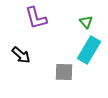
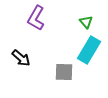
purple L-shape: rotated 45 degrees clockwise
black arrow: moved 3 px down
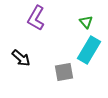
gray square: rotated 12 degrees counterclockwise
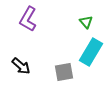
purple L-shape: moved 8 px left, 1 px down
cyan rectangle: moved 2 px right, 2 px down
black arrow: moved 8 px down
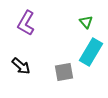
purple L-shape: moved 2 px left, 4 px down
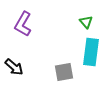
purple L-shape: moved 3 px left, 1 px down
cyan rectangle: rotated 24 degrees counterclockwise
black arrow: moved 7 px left, 1 px down
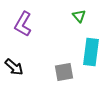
green triangle: moved 7 px left, 6 px up
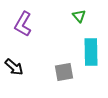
cyan rectangle: rotated 8 degrees counterclockwise
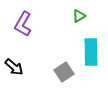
green triangle: rotated 40 degrees clockwise
gray square: rotated 24 degrees counterclockwise
